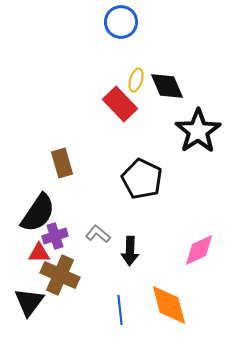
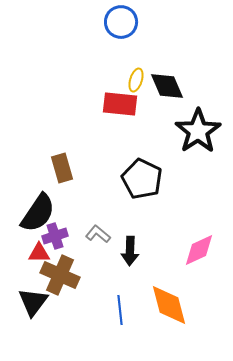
red rectangle: rotated 40 degrees counterclockwise
brown rectangle: moved 5 px down
black triangle: moved 4 px right
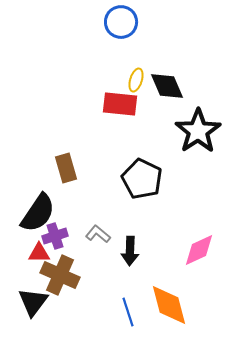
brown rectangle: moved 4 px right
blue line: moved 8 px right, 2 px down; rotated 12 degrees counterclockwise
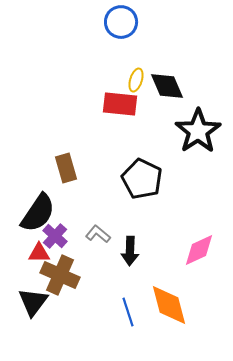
purple cross: rotated 30 degrees counterclockwise
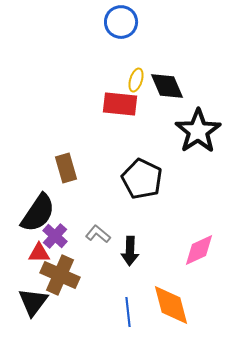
orange diamond: moved 2 px right
blue line: rotated 12 degrees clockwise
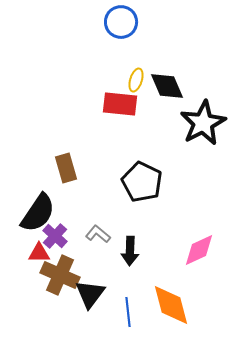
black star: moved 5 px right, 8 px up; rotated 6 degrees clockwise
black pentagon: moved 3 px down
black triangle: moved 57 px right, 8 px up
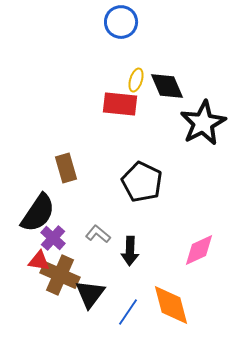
purple cross: moved 2 px left, 2 px down
red triangle: moved 8 px down; rotated 10 degrees clockwise
blue line: rotated 40 degrees clockwise
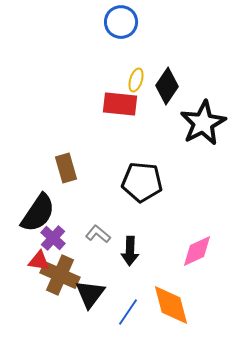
black diamond: rotated 57 degrees clockwise
black pentagon: rotated 21 degrees counterclockwise
pink diamond: moved 2 px left, 1 px down
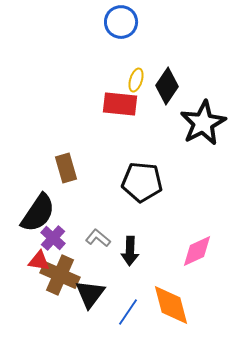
gray L-shape: moved 4 px down
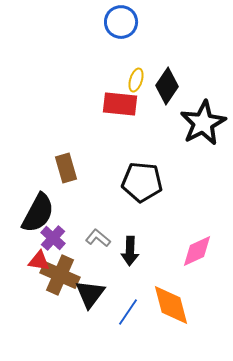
black semicircle: rotated 6 degrees counterclockwise
